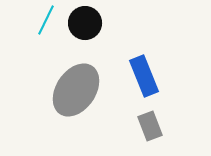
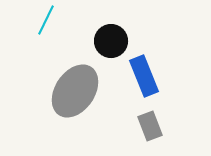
black circle: moved 26 px right, 18 px down
gray ellipse: moved 1 px left, 1 px down
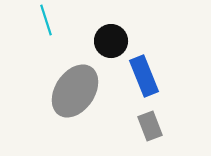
cyan line: rotated 44 degrees counterclockwise
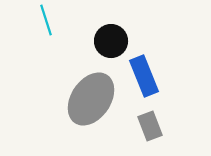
gray ellipse: moved 16 px right, 8 px down
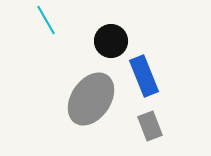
cyan line: rotated 12 degrees counterclockwise
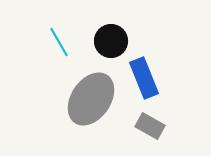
cyan line: moved 13 px right, 22 px down
blue rectangle: moved 2 px down
gray rectangle: rotated 40 degrees counterclockwise
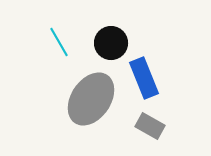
black circle: moved 2 px down
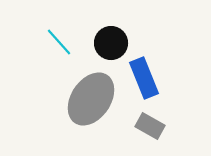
cyan line: rotated 12 degrees counterclockwise
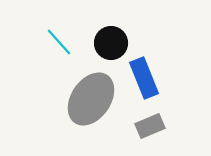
gray rectangle: rotated 52 degrees counterclockwise
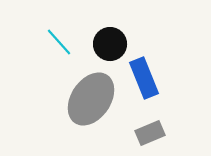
black circle: moved 1 px left, 1 px down
gray rectangle: moved 7 px down
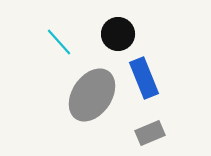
black circle: moved 8 px right, 10 px up
gray ellipse: moved 1 px right, 4 px up
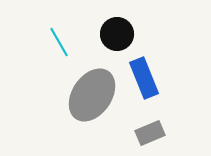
black circle: moved 1 px left
cyan line: rotated 12 degrees clockwise
